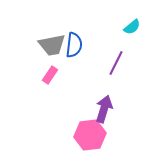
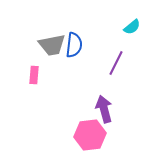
pink rectangle: moved 16 px left; rotated 30 degrees counterclockwise
purple arrow: rotated 32 degrees counterclockwise
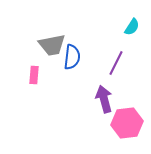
cyan semicircle: rotated 18 degrees counterclockwise
blue semicircle: moved 2 px left, 12 px down
purple arrow: moved 10 px up
pink hexagon: moved 37 px right, 12 px up
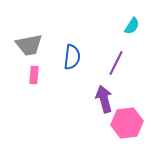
cyan semicircle: moved 1 px up
gray trapezoid: moved 23 px left
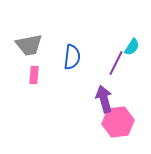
cyan semicircle: moved 21 px down
pink hexagon: moved 9 px left, 1 px up
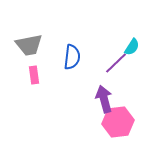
purple line: rotated 20 degrees clockwise
pink rectangle: rotated 12 degrees counterclockwise
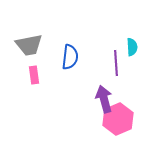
cyan semicircle: rotated 36 degrees counterclockwise
blue semicircle: moved 2 px left
purple line: rotated 50 degrees counterclockwise
pink hexagon: moved 3 px up; rotated 16 degrees counterclockwise
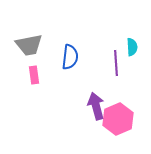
purple arrow: moved 8 px left, 7 px down
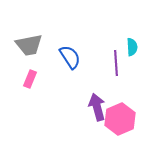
blue semicircle: rotated 40 degrees counterclockwise
pink rectangle: moved 4 px left, 4 px down; rotated 30 degrees clockwise
purple arrow: moved 1 px right, 1 px down
pink hexagon: moved 2 px right
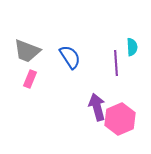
gray trapezoid: moved 2 px left, 6 px down; rotated 32 degrees clockwise
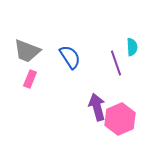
purple line: rotated 15 degrees counterclockwise
